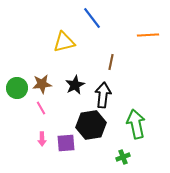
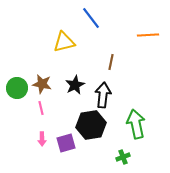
blue line: moved 1 px left
brown star: rotated 18 degrees clockwise
pink line: rotated 16 degrees clockwise
purple square: rotated 12 degrees counterclockwise
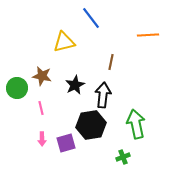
brown star: moved 8 px up
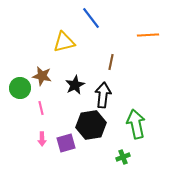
green circle: moved 3 px right
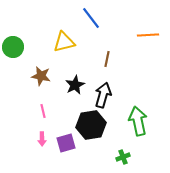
brown line: moved 4 px left, 3 px up
brown star: moved 1 px left
green circle: moved 7 px left, 41 px up
black arrow: rotated 10 degrees clockwise
pink line: moved 2 px right, 3 px down
green arrow: moved 2 px right, 3 px up
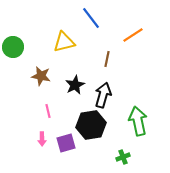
orange line: moved 15 px left; rotated 30 degrees counterclockwise
pink line: moved 5 px right
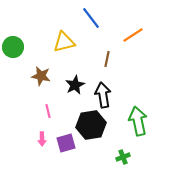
black arrow: rotated 25 degrees counterclockwise
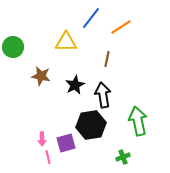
blue line: rotated 75 degrees clockwise
orange line: moved 12 px left, 8 px up
yellow triangle: moved 2 px right; rotated 15 degrees clockwise
pink line: moved 46 px down
